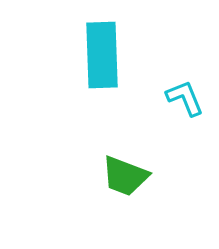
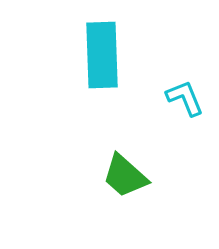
green trapezoid: rotated 21 degrees clockwise
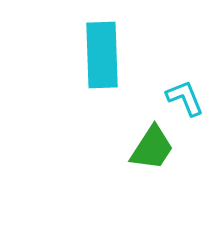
green trapezoid: moved 27 px right, 28 px up; rotated 99 degrees counterclockwise
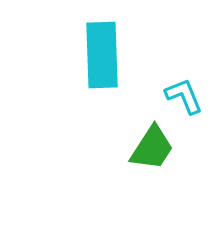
cyan L-shape: moved 1 px left, 2 px up
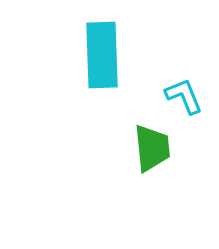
green trapezoid: rotated 39 degrees counterclockwise
